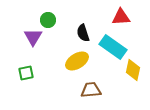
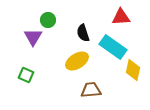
green square: moved 2 px down; rotated 35 degrees clockwise
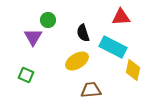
cyan rectangle: rotated 8 degrees counterclockwise
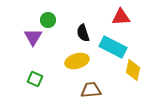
yellow ellipse: rotated 15 degrees clockwise
green square: moved 9 px right, 4 px down
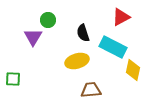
red triangle: rotated 24 degrees counterclockwise
green square: moved 22 px left; rotated 21 degrees counterclockwise
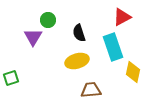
red triangle: moved 1 px right
black semicircle: moved 4 px left
cyan rectangle: rotated 44 degrees clockwise
yellow diamond: moved 2 px down
green square: moved 2 px left, 1 px up; rotated 21 degrees counterclockwise
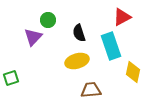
purple triangle: rotated 12 degrees clockwise
cyan rectangle: moved 2 px left, 1 px up
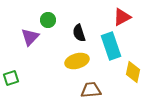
purple triangle: moved 3 px left
